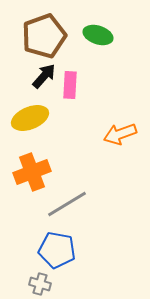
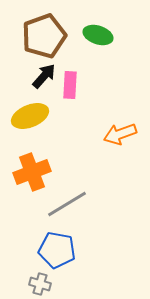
yellow ellipse: moved 2 px up
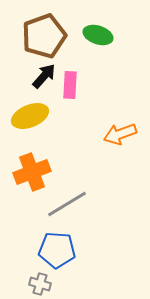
blue pentagon: rotated 6 degrees counterclockwise
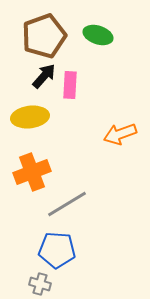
yellow ellipse: moved 1 px down; rotated 15 degrees clockwise
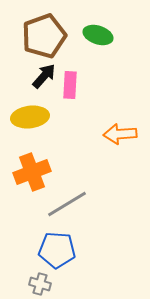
orange arrow: rotated 16 degrees clockwise
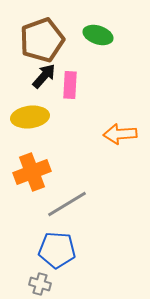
brown pentagon: moved 2 px left, 4 px down
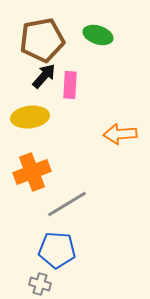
brown pentagon: rotated 9 degrees clockwise
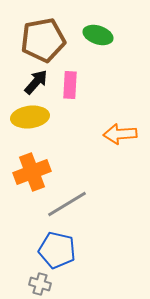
brown pentagon: moved 1 px right
black arrow: moved 8 px left, 6 px down
blue pentagon: rotated 9 degrees clockwise
